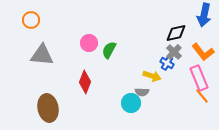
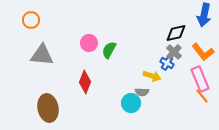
pink rectangle: moved 1 px right, 1 px down
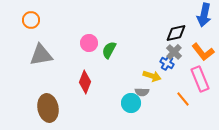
gray triangle: moved 1 px left; rotated 15 degrees counterclockwise
orange line: moved 19 px left, 3 px down
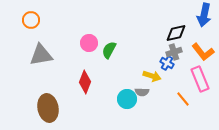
gray cross: rotated 28 degrees clockwise
cyan circle: moved 4 px left, 4 px up
